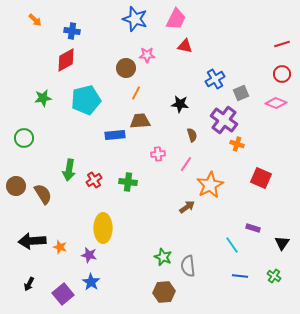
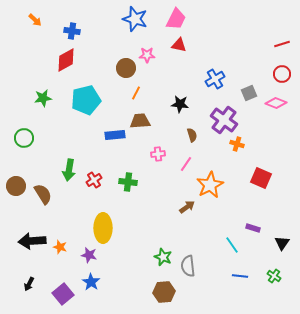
red triangle at (185, 46): moved 6 px left, 1 px up
gray square at (241, 93): moved 8 px right
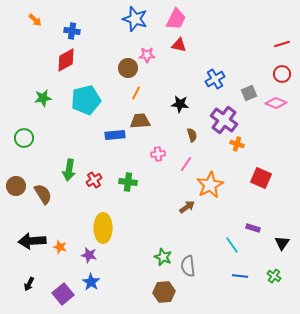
brown circle at (126, 68): moved 2 px right
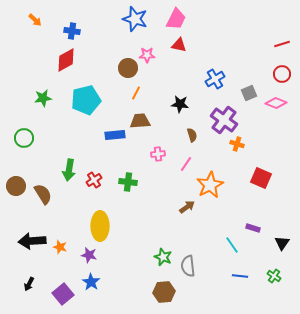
yellow ellipse at (103, 228): moved 3 px left, 2 px up
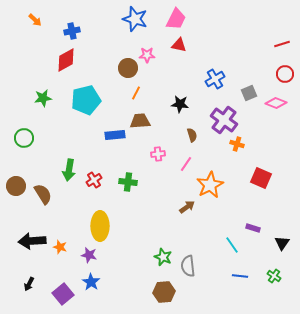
blue cross at (72, 31): rotated 21 degrees counterclockwise
red circle at (282, 74): moved 3 px right
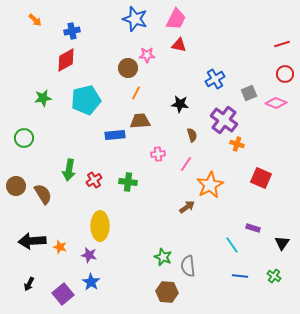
brown hexagon at (164, 292): moved 3 px right; rotated 10 degrees clockwise
